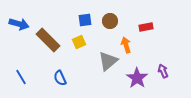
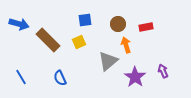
brown circle: moved 8 px right, 3 px down
purple star: moved 2 px left, 1 px up
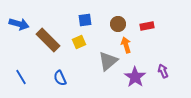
red rectangle: moved 1 px right, 1 px up
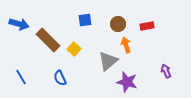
yellow square: moved 5 px left, 7 px down; rotated 24 degrees counterclockwise
purple arrow: moved 3 px right
purple star: moved 8 px left, 5 px down; rotated 20 degrees counterclockwise
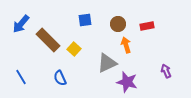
blue arrow: moved 2 px right; rotated 114 degrees clockwise
gray triangle: moved 1 px left, 2 px down; rotated 15 degrees clockwise
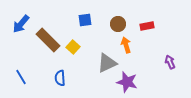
yellow square: moved 1 px left, 2 px up
purple arrow: moved 4 px right, 9 px up
blue semicircle: rotated 21 degrees clockwise
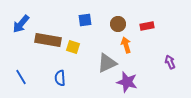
brown rectangle: rotated 35 degrees counterclockwise
yellow square: rotated 24 degrees counterclockwise
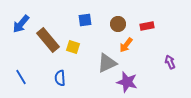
brown rectangle: rotated 40 degrees clockwise
orange arrow: rotated 126 degrees counterclockwise
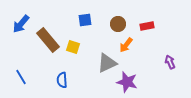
blue semicircle: moved 2 px right, 2 px down
